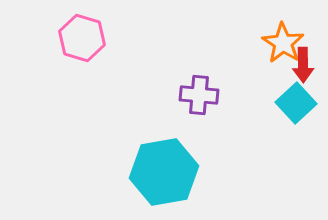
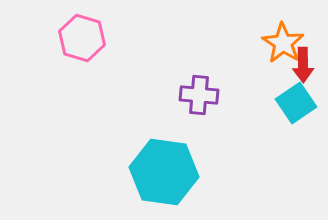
cyan square: rotated 9 degrees clockwise
cyan hexagon: rotated 18 degrees clockwise
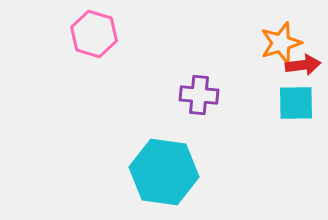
pink hexagon: moved 12 px right, 4 px up
orange star: moved 2 px left; rotated 21 degrees clockwise
red arrow: rotated 96 degrees counterclockwise
cyan square: rotated 33 degrees clockwise
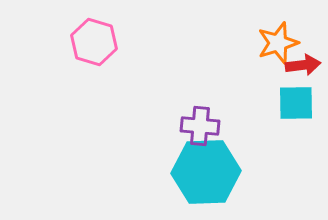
pink hexagon: moved 8 px down
orange star: moved 3 px left
purple cross: moved 1 px right, 31 px down
cyan hexagon: moved 42 px right; rotated 10 degrees counterclockwise
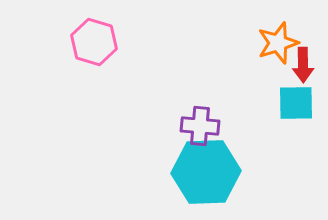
red arrow: rotated 96 degrees clockwise
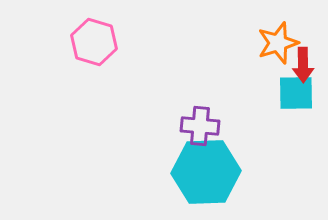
cyan square: moved 10 px up
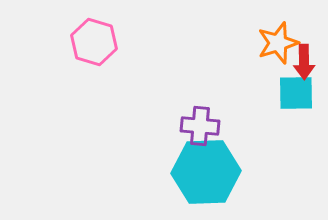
red arrow: moved 1 px right, 3 px up
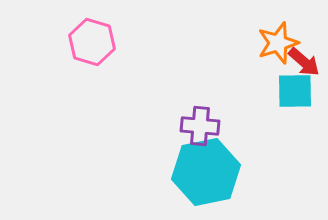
pink hexagon: moved 2 px left
red arrow: rotated 48 degrees counterclockwise
cyan square: moved 1 px left, 2 px up
cyan hexagon: rotated 10 degrees counterclockwise
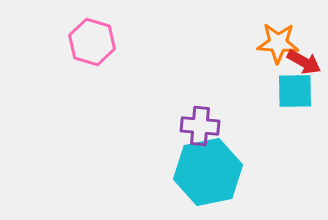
orange star: rotated 21 degrees clockwise
red arrow: rotated 12 degrees counterclockwise
cyan hexagon: moved 2 px right
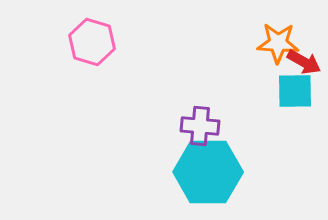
cyan hexagon: rotated 12 degrees clockwise
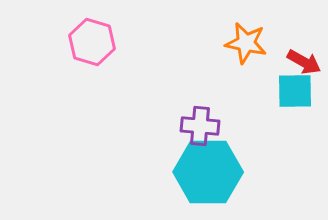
orange star: moved 32 px left; rotated 9 degrees clockwise
